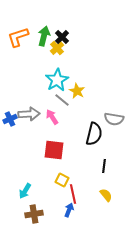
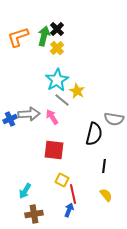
black cross: moved 5 px left, 8 px up
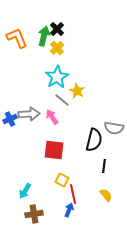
orange L-shape: moved 1 px left, 1 px down; rotated 85 degrees clockwise
cyan star: moved 3 px up
gray semicircle: moved 9 px down
black semicircle: moved 6 px down
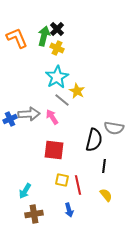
yellow cross: rotated 24 degrees counterclockwise
yellow square: rotated 16 degrees counterclockwise
red line: moved 5 px right, 9 px up
blue arrow: rotated 144 degrees clockwise
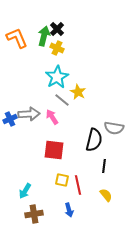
yellow star: moved 1 px right, 1 px down
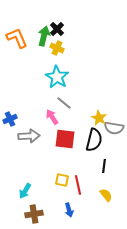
cyan star: rotated 10 degrees counterclockwise
yellow star: moved 21 px right, 26 px down
gray line: moved 2 px right, 3 px down
gray arrow: moved 22 px down
red square: moved 11 px right, 11 px up
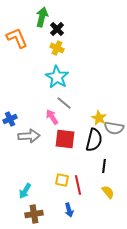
green arrow: moved 2 px left, 19 px up
yellow semicircle: moved 2 px right, 3 px up
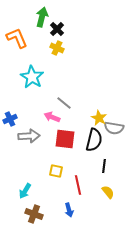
cyan star: moved 25 px left
pink arrow: rotated 35 degrees counterclockwise
yellow square: moved 6 px left, 9 px up
brown cross: rotated 30 degrees clockwise
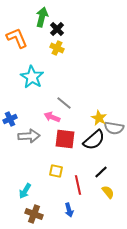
black semicircle: rotated 35 degrees clockwise
black line: moved 3 px left, 6 px down; rotated 40 degrees clockwise
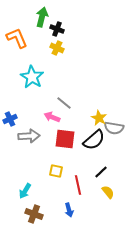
black cross: rotated 24 degrees counterclockwise
